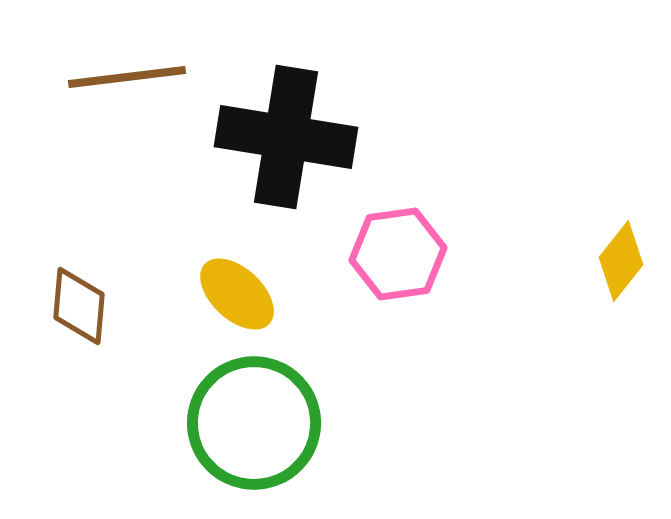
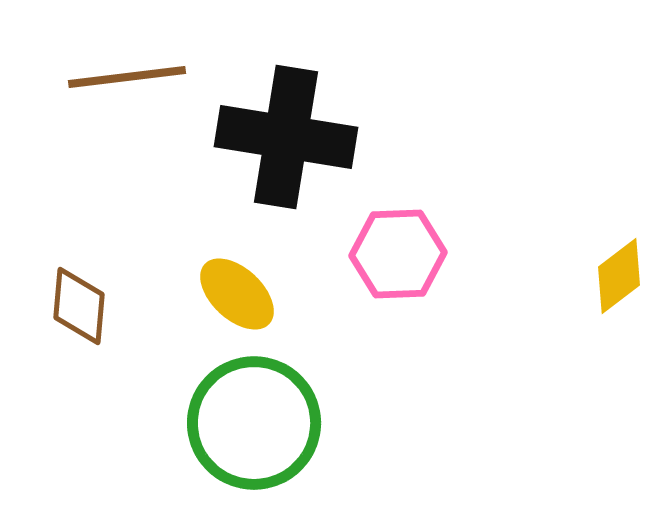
pink hexagon: rotated 6 degrees clockwise
yellow diamond: moved 2 px left, 15 px down; rotated 14 degrees clockwise
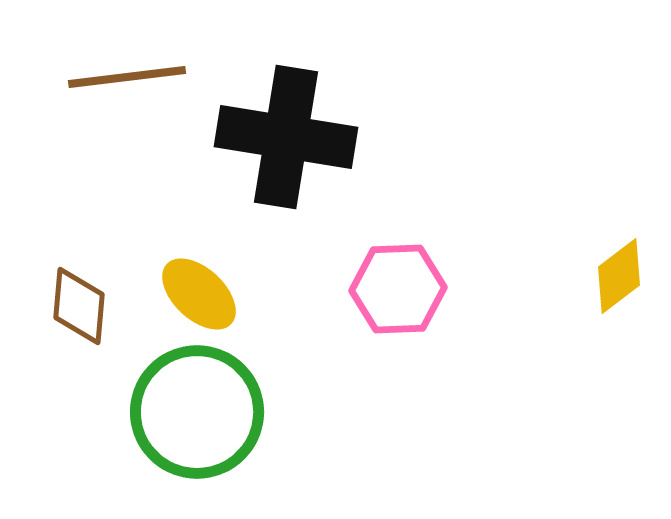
pink hexagon: moved 35 px down
yellow ellipse: moved 38 px left
green circle: moved 57 px left, 11 px up
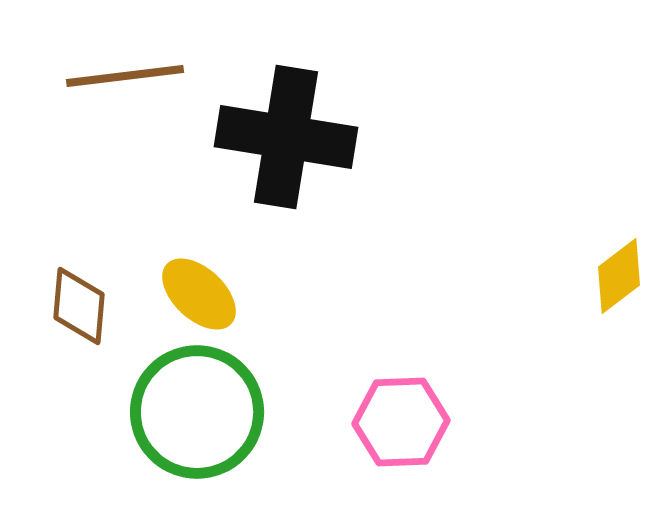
brown line: moved 2 px left, 1 px up
pink hexagon: moved 3 px right, 133 px down
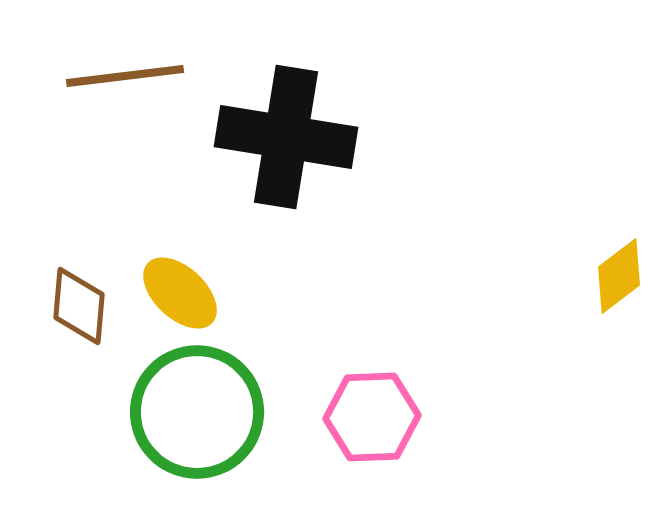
yellow ellipse: moved 19 px left, 1 px up
pink hexagon: moved 29 px left, 5 px up
